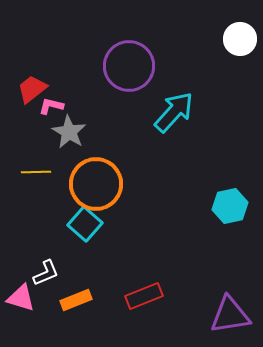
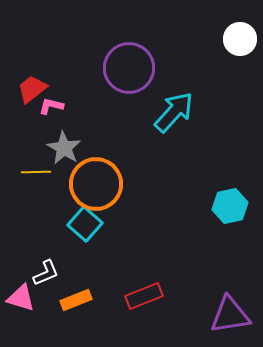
purple circle: moved 2 px down
gray star: moved 5 px left, 16 px down
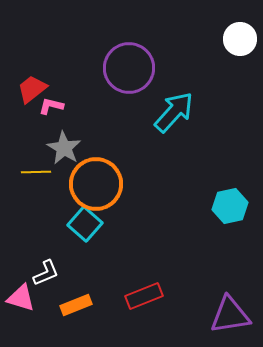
orange rectangle: moved 5 px down
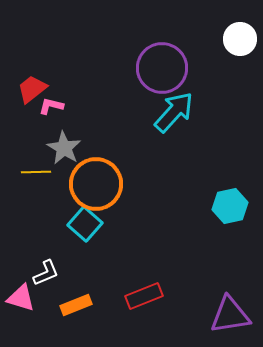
purple circle: moved 33 px right
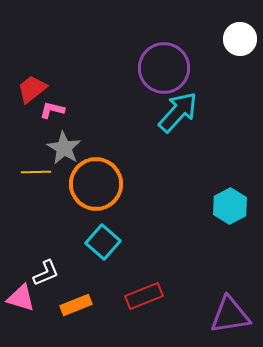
purple circle: moved 2 px right
pink L-shape: moved 1 px right, 4 px down
cyan arrow: moved 4 px right
cyan hexagon: rotated 16 degrees counterclockwise
cyan square: moved 18 px right, 18 px down
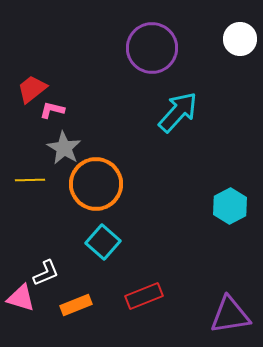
purple circle: moved 12 px left, 20 px up
yellow line: moved 6 px left, 8 px down
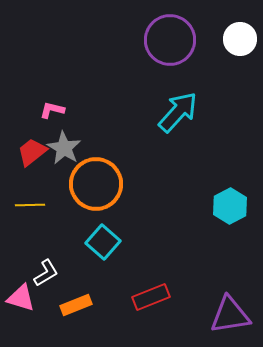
purple circle: moved 18 px right, 8 px up
red trapezoid: moved 63 px down
yellow line: moved 25 px down
white L-shape: rotated 8 degrees counterclockwise
red rectangle: moved 7 px right, 1 px down
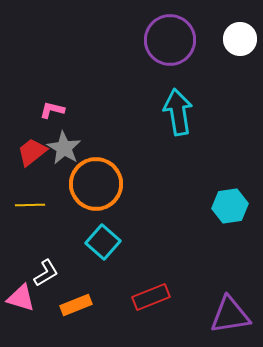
cyan arrow: rotated 51 degrees counterclockwise
cyan hexagon: rotated 20 degrees clockwise
